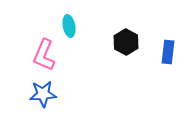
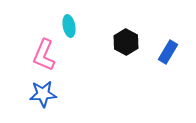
blue rectangle: rotated 25 degrees clockwise
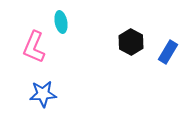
cyan ellipse: moved 8 px left, 4 px up
black hexagon: moved 5 px right
pink L-shape: moved 10 px left, 8 px up
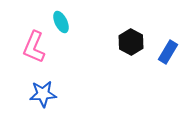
cyan ellipse: rotated 15 degrees counterclockwise
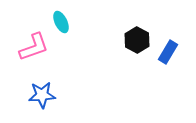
black hexagon: moved 6 px right, 2 px up
pink L-shape: rotated 132 degrees counterclockwise
blue star: moved 1 px left, 1 px down
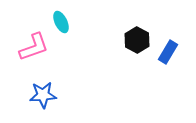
blue star: moved 1 px right
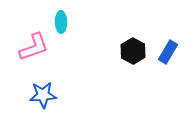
cyan ellipse: rotated 25 degrees clockwise
black hexagon: moved 4 px left, 11 px down
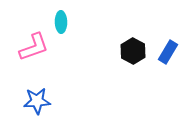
blue star: moved 6 px left, 6 px down
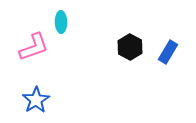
black hexagon: moved 3 px left, 4 px up
blue star: moved 1 px left, 1 px up; rotated 28 degrees counterclockwise
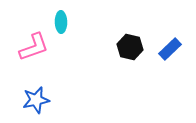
black hexagon: rotated 15 degrees counterclockwise
blue rectangle: moved 2 px right, 3 px up; rotated 15 degrees clockwise
blue star: rotated 20 degrees clockwise
